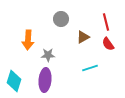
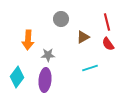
red line: moved 1 px right
cyan diamond: moved 3 px right, 4 px up; rotated 20 degrees clockwise
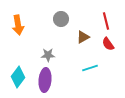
red line: moved 1 px left, 1 px up
orange arrow: moved 10 px left, 15 px up; rotated 12 degrees counterclockwise
cyan diamond: moved 1 px right
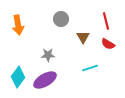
brown triangle: rotated 32 degrees counterclockwise
red semicircle: rotated 24 degrees counterclockwise
purple ellipse: rotated 55 degrees clockwise
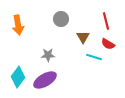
cyan line: moved 4 px right, 11 px up; rotated 35 degrees clockwise
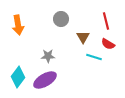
gray star: moved 1 px down
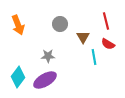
gray circle: moved 1 px left, 5 px down
orange arrow: rotated 12 degrees counterclockwise
cyan line: rotated 63 degrees clockwise
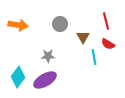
orange arrow: rotated 60 degrees counterclockwise
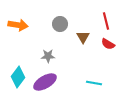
cyan line: moved 26 px down; rotated 70 degrees counterclockwise
purple ellipse: moved 2 px down
